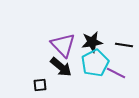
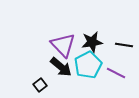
cyan pentagon: moved 7 px left, 2 px down
black square: rotated 32 degrees counterclockwise
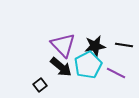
black star: moved 3 px right, 4 px down
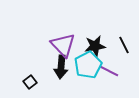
black line: rotated 54 degrees clockwise
black arrow: rotated 55 degrees clockwise
purple line: moved 7 px left, 2 px up
black square: moved 10 px left, 3 px up
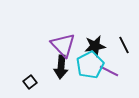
cyan pentagon: moved 2 px right
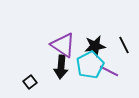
purple triangle: rotated 12 degrees counterclockwise
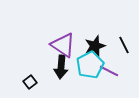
black star: rotated 10 degrees counterclockwise
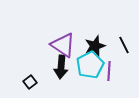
purple line: rotated 66 degrees clockwise
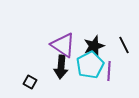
black star: moved 1 px left
black square: rotated 24 degrees counterclockwise
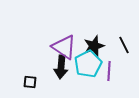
purple triangle: moved 1 px right, 2 px down
cyan pentagon: moved 2 px left, 1 px up
black square: rotated 24 degrees counterclockwise
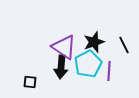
black star: moved 4 px up
